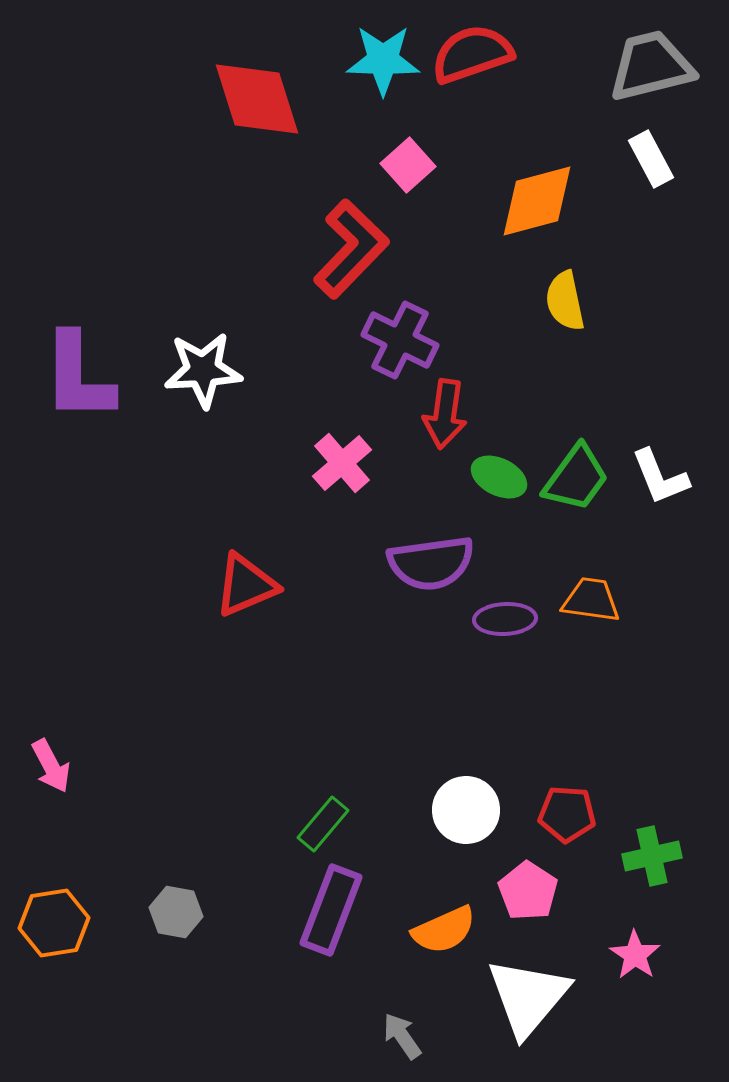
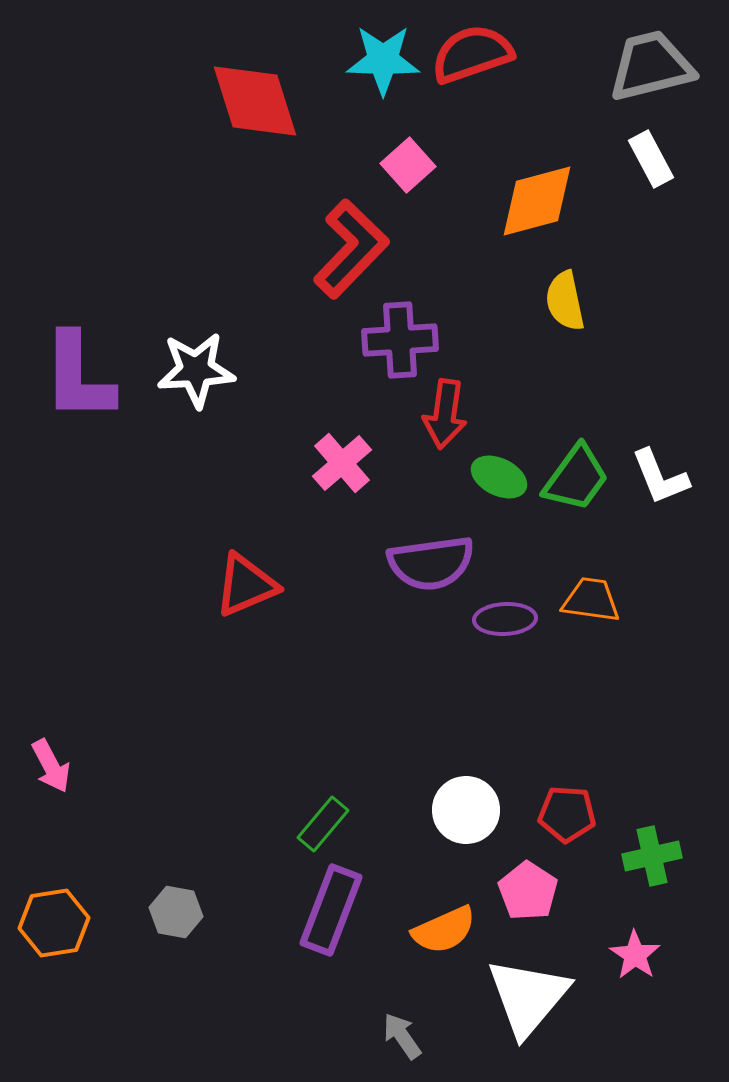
red diamond: moved 2 px left, 2 px down
purple cross: rotated 30 degrees counterclockwise
white star: moved 7 px left
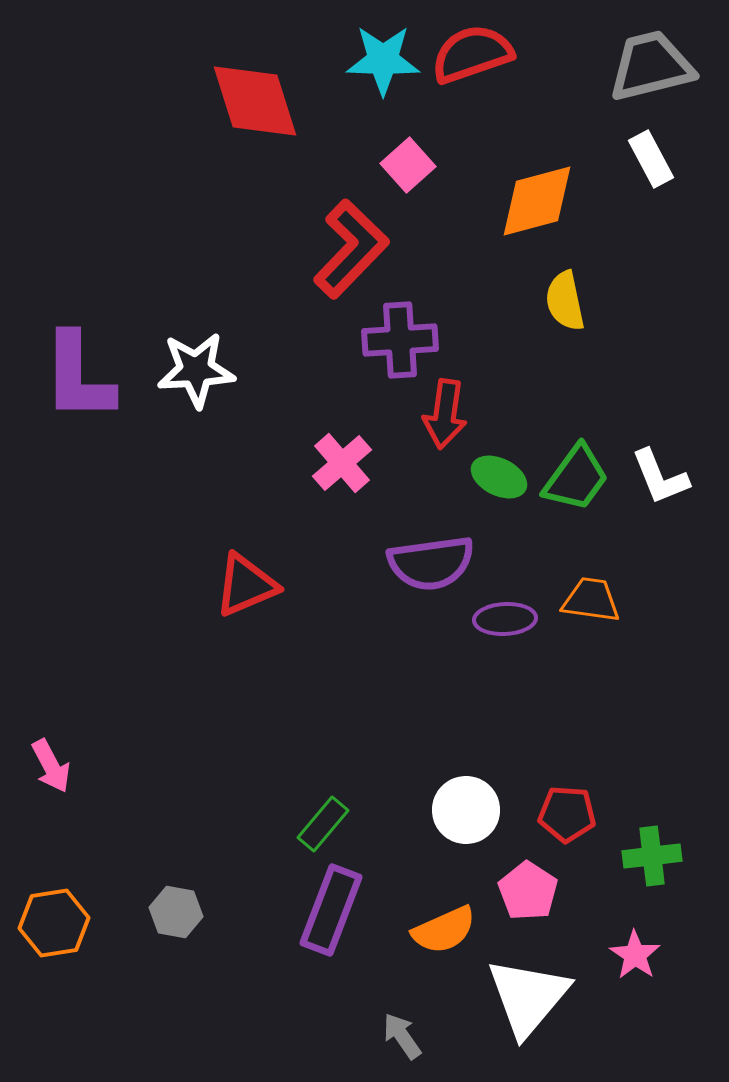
green cross: rotated 6 degrees clockwise
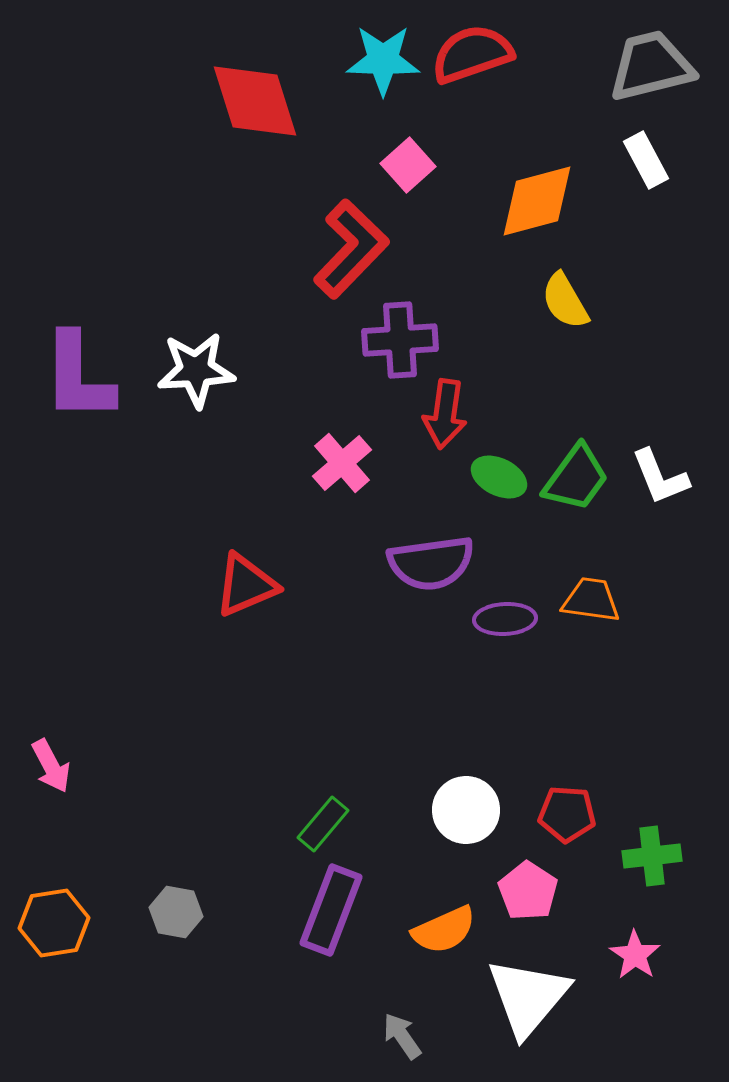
white rectangle: moved 5 px left, 1 px down
yellow semicircle: rotated 18 degrees counterclockwise
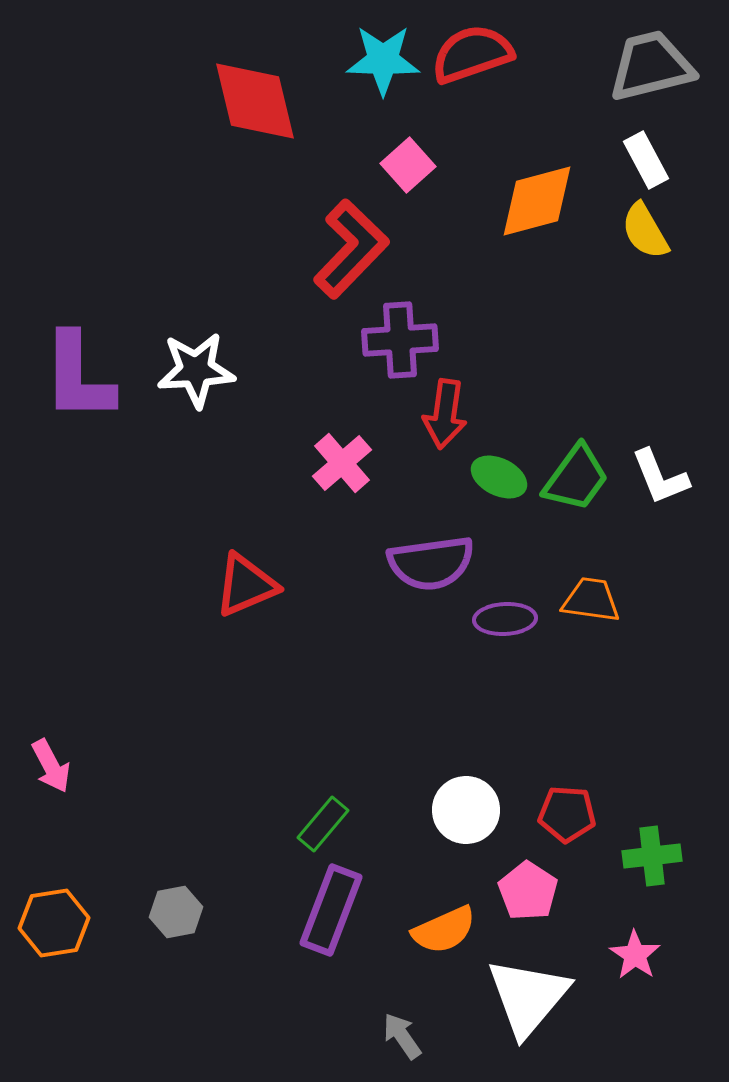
red diamond: rotated 4 degrees clockwise
yellow semicircle: moved 80 px right, 70 px up
gray hexagon: rotated 21 degrees counterclockwise
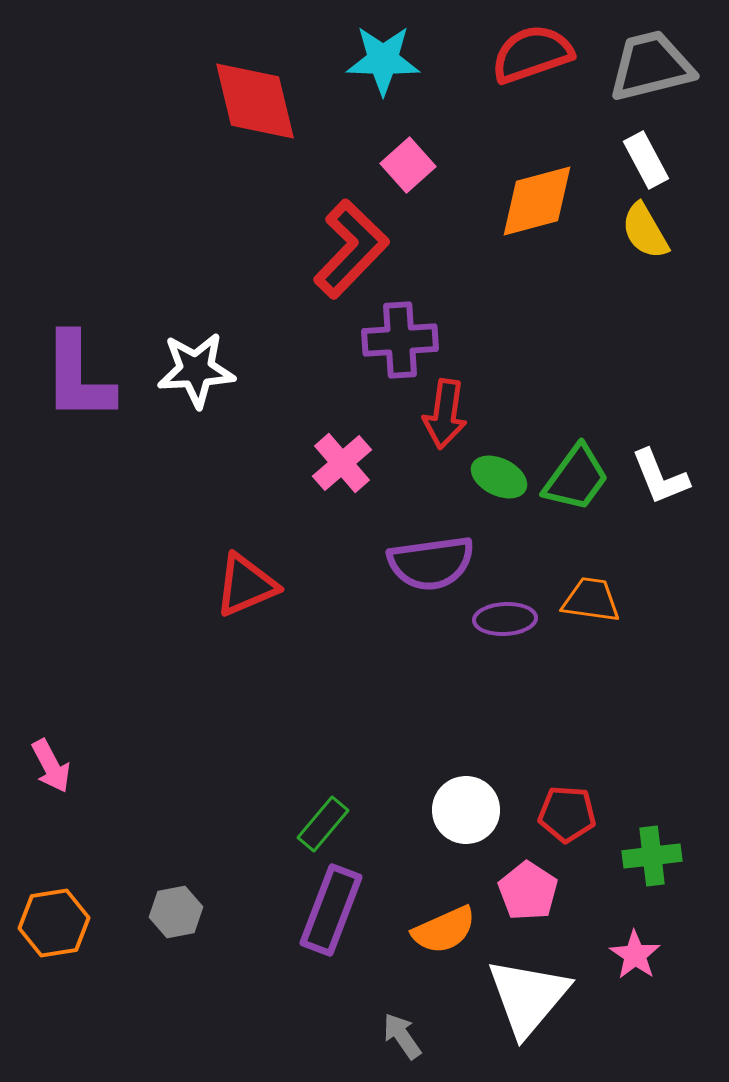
red semicircle: moved 60 px right
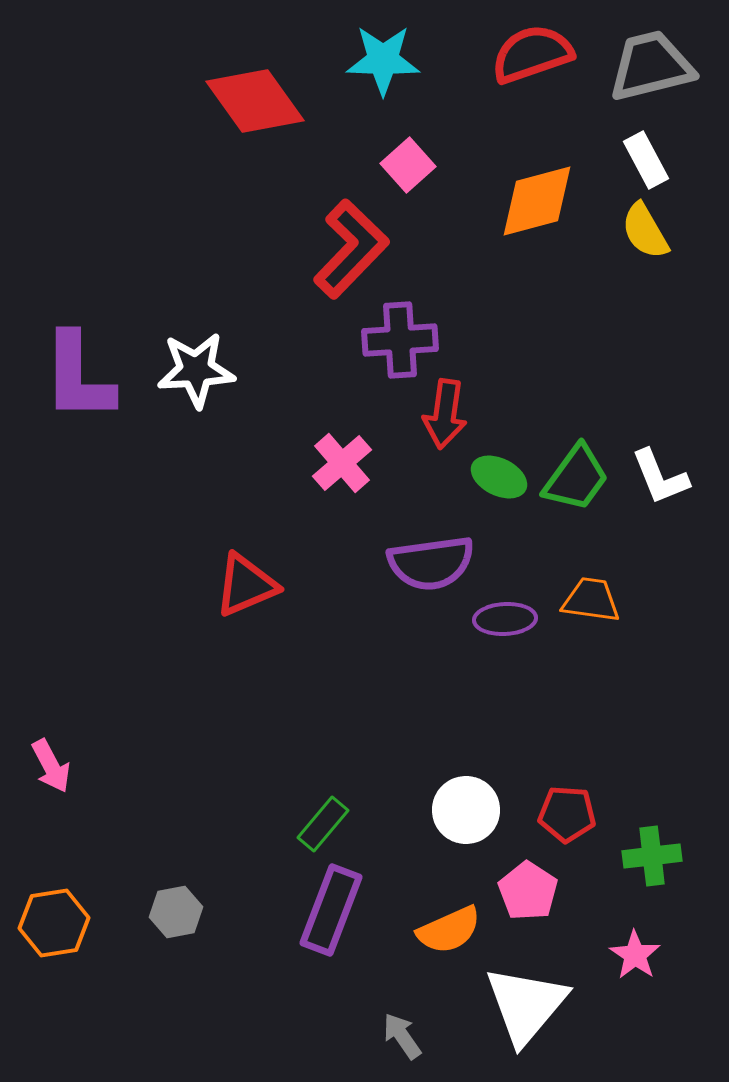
red diamond: rotated 22 degrees counterclockwise
orange semicircle: moved 5 px right
white triangle: moved 2 px left, 8 px down
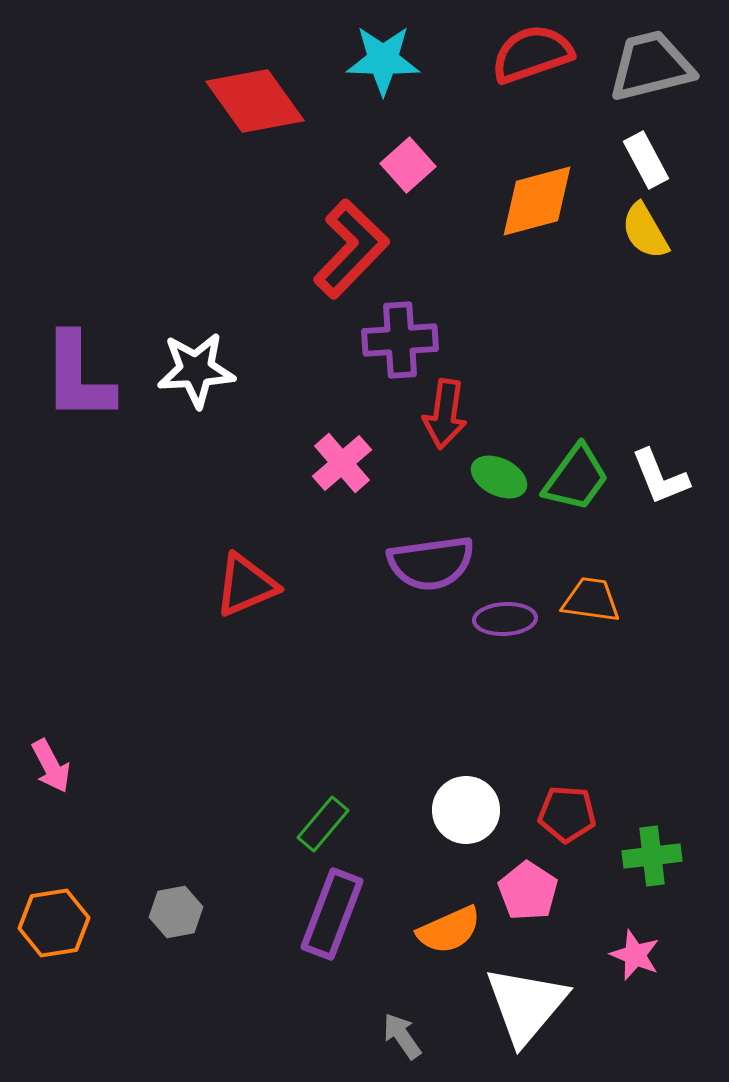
purple rectangle: moved 1 px right, 4 px down
pink star: rotated 12 degrees counterclockwise
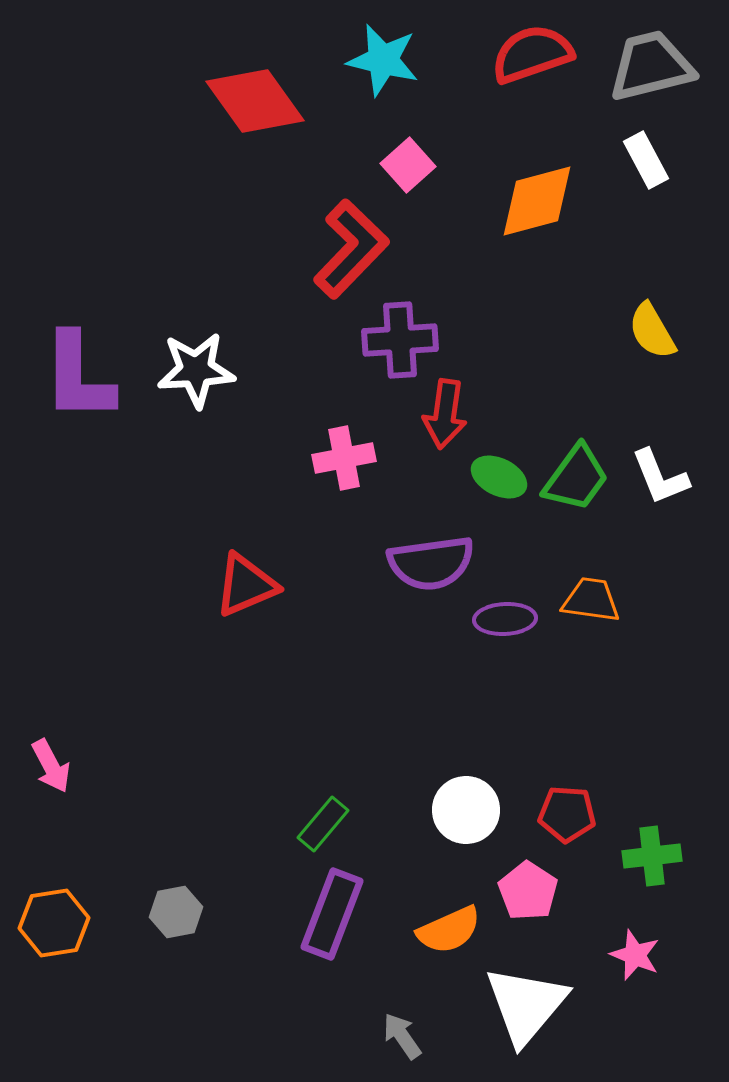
cyan star: rotated 12 degrees clockwise
yellow semicircle: moved 7 px right, 100 px down
pink cross: moved 2 px right, 5 px up; rotated 30 degrees clockwise
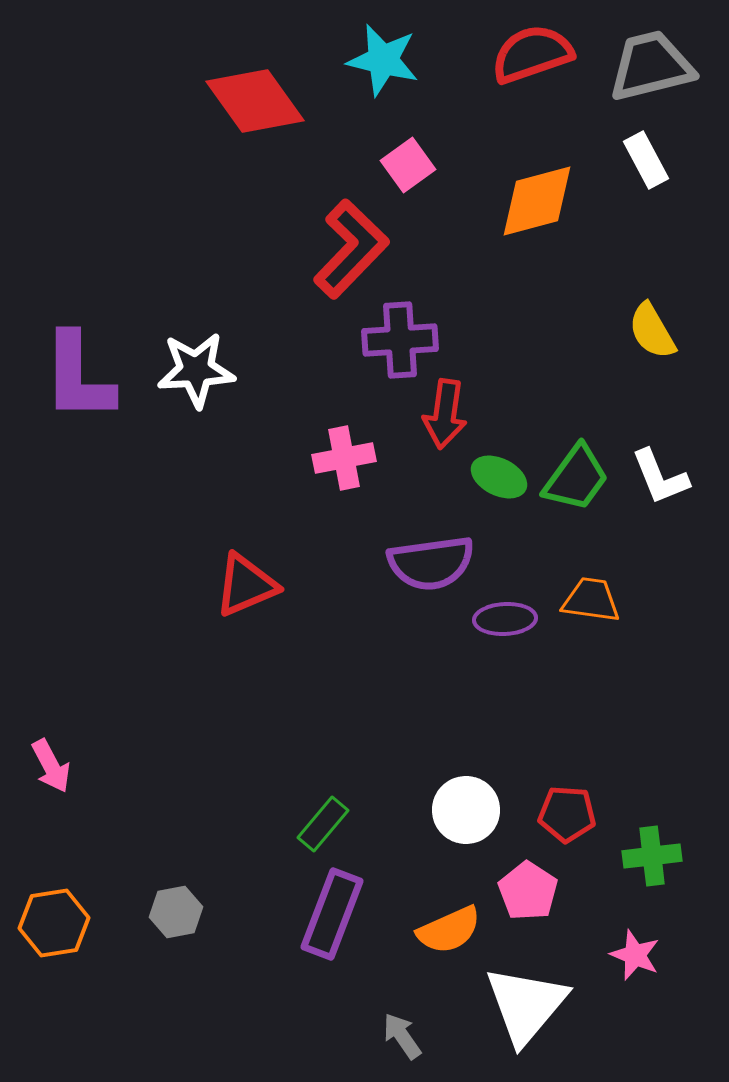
pink square: rotated 6 degrees clockwise
